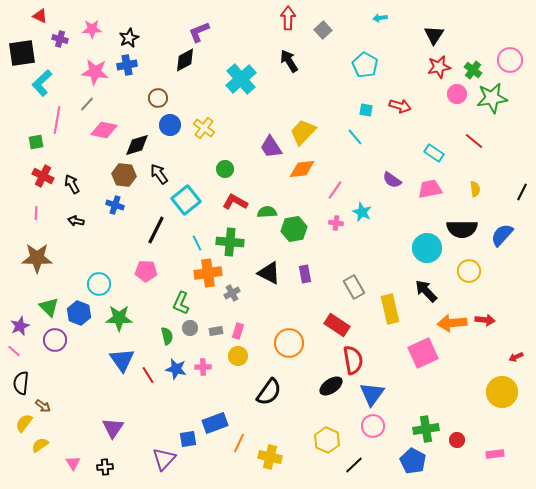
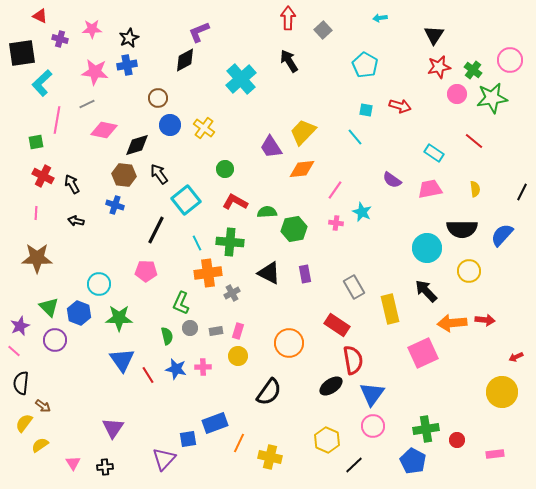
gray line at (87, 104): rotated 21 degrees clockwise
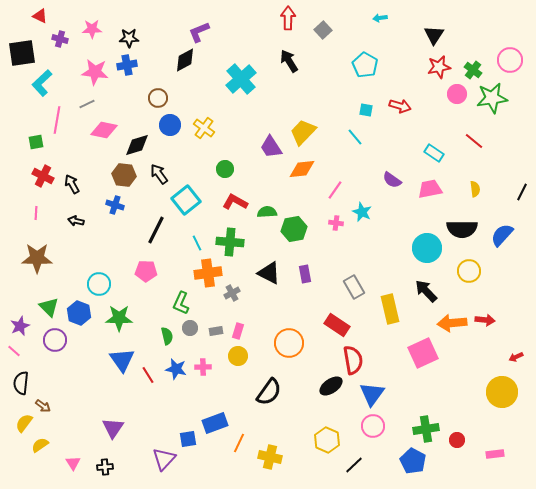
black star at (129, 38): rotated 24 degrees clockwise
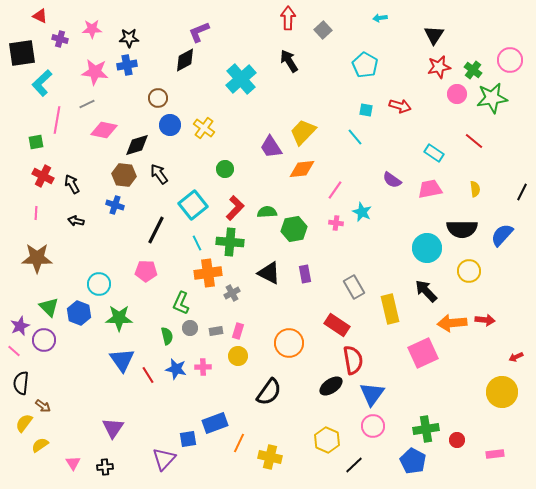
cyan square at (186, 200): moved 7 px right, 5 px down
red L-shape at (235, 202): moved 6 px down; rotated 105 degrees clockwise
purple circle at (55, 340): moved 11 px left
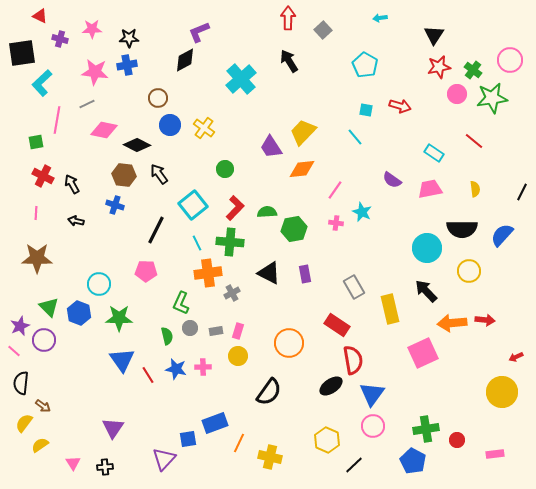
black diamond at (137, 145): rotated 44 degrees clockwise
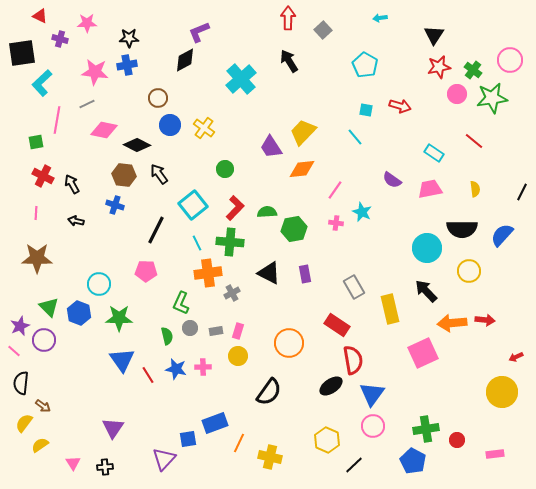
pink star at (92, 29): moved 5 px left, 6 px up
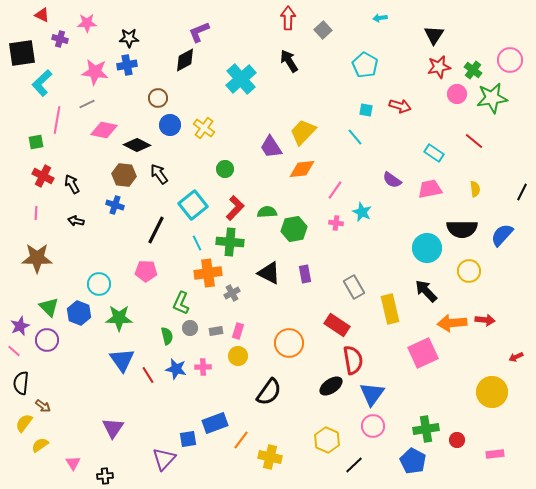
red triangle at (40, 16): moved 2 px right, 1 px up
purple circle at (44, 340): moved 3 px right
yellow circle at (502, 392): moved 10 px left
orange line at (239, 443): moved 2 px right, 3 px up; rotated 12 degrees clockwise
black cross at (105, 467): moved 9 px down
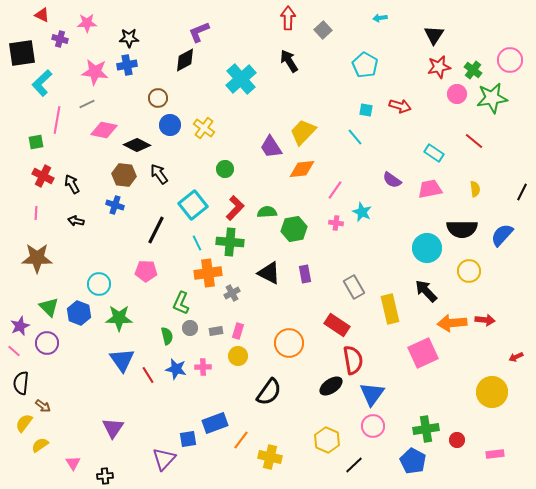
purple circle at (47, 340): moved 3 px down
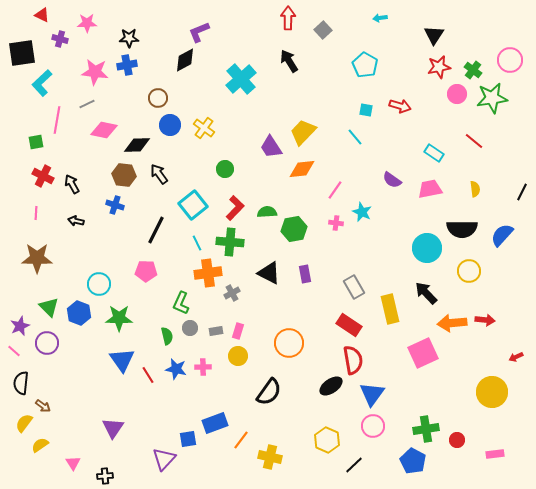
black diamond at (137, 145): rotated 28 degrees counterclockwise
black arrow at (426, 291): moved 2 px down
red rectangle at (337, 325): moved 12 px right
